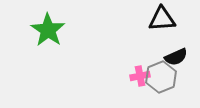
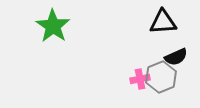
black triangle: moved 1 px right, 3 px down
green star: moved 5 px right, 4 px up
pink cross: moved 3 px down
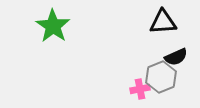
pink cross: moved 10 px down
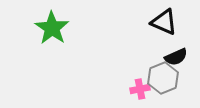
black triangle: moved 1 px right; rotated 28 degrees clockwise
green star: moved 1 px left, 2 px down
gray hexagon: moved 2 px right, 1 px down
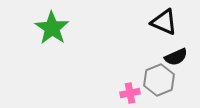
gray hexagon: moved 4 px left, 2 px down
pink cross: moved 10 px left, 4 px down
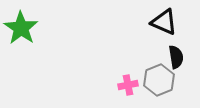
green star: moved 31 px left
black semicircle: rotated 75 degrees counterclockwise
pink cross: moved 2 px left, 8 px up
